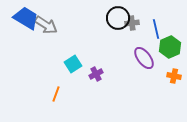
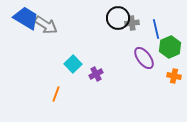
cyan square: rotated 12 degrees counterclockwise
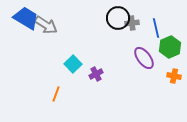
blue line: moved 1 px up
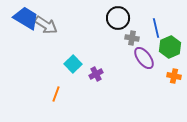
gray cross: moved 15 px down; rotated 16 degrees clockwise
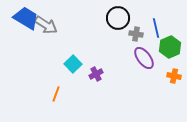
gray cross: moved 4 px right, 4 px up
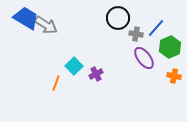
blue line: rotated 54 degrees clockwise
cyan square: moved 1 px right, 2 px down
orange line: moved 11 px up
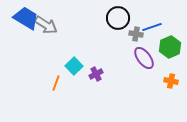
blue line: moved 4 px left, 1 px up; rotated 30 degrees clockwise
orange cross: moved 3 px left, 5 px down
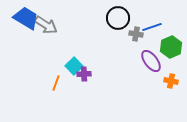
green hexagon: moved 1 px right
purple ellipse: moved 7 px right, 3 px down
purple cross: moved 12 px left; rotated 24 degrees clockwise
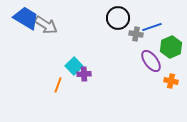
orange line: moved 2 px right, 2 px down
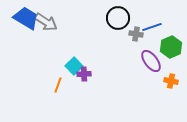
gray arrow: moved 3 px up
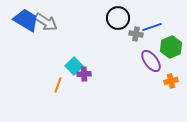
blue trapezoid: moved 2 px down
orange cross: rotated 24 degrees counterclockwise
